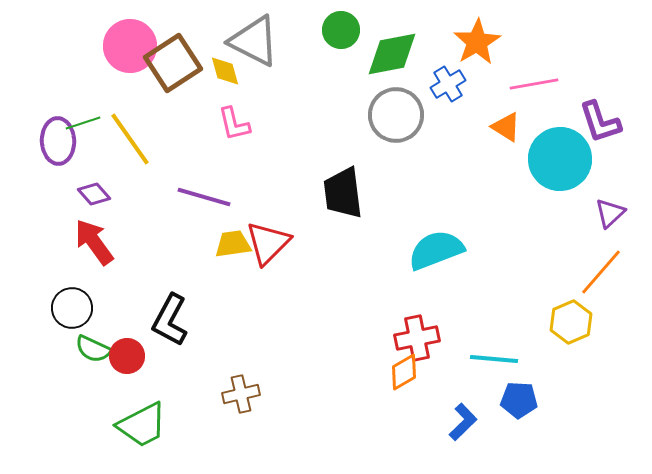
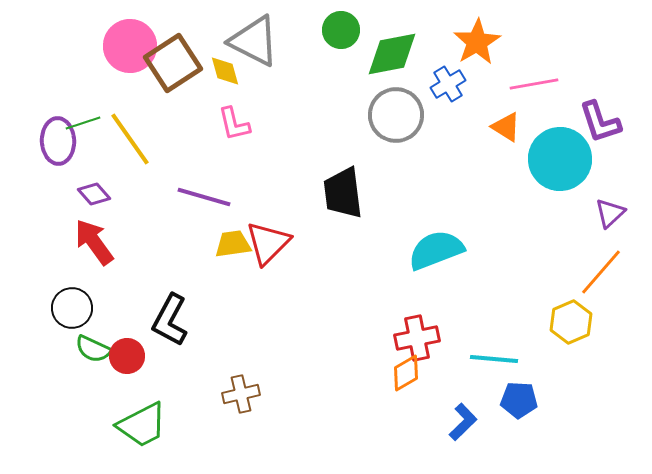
orange diamond: moved 2 px right, 1 px down
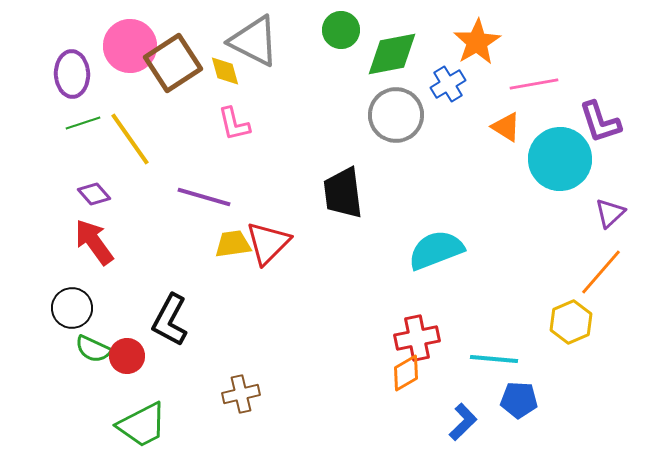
purple ellipse: moved 14 px right, 67 px up
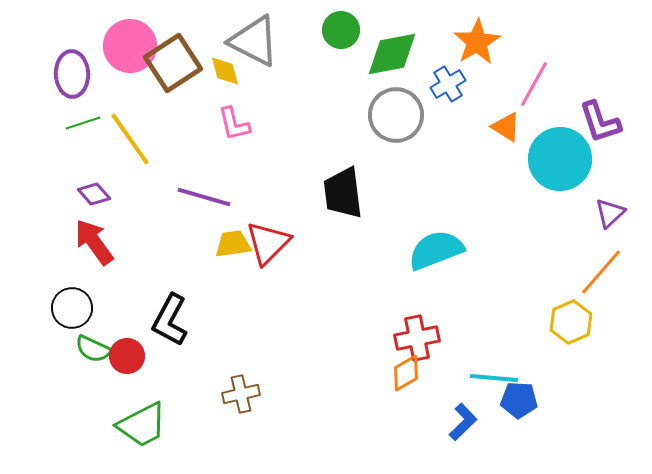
pink line: rotated 51 degrees counterclockwise
cyan line: moved 19 px down
